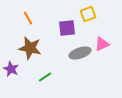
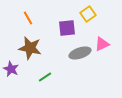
yellow square: rotated 14 degrees counterclockwise
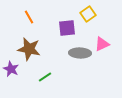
orange line: moved 1 px right, 1 px up
brown star: moved 1 px left, 1 px down
gray ellipse: rotated 20 degrees clockwise
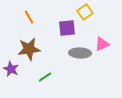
yellow square: moved 3 px left, 2 px up
brown star: rotated 20 degrees counterclockwise
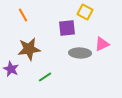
yellow square: rotated 28 degrees counterclockwise
orange line: moved 6 px left, 2 px up
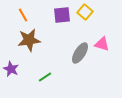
yellow square: rotated 14 degrees clockwise
purple square: moved 5 px left, 13 px up
pink triangle: rotated 42 degrees clockwise
brown star: moved 9 px up
gray ellipse: rotated 60 degrees counterclockwise
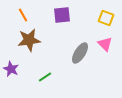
yellow square: moved 21 px right, 6 px down; rotated 21 degrees counterclockwise
pink triangle: moved 3 px right; rotated 28 degrees clockwise
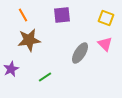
purple star: rotated 21 degrees clockwise
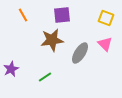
brown star: moved 23 px right
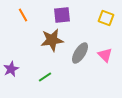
pink triangle: moved 11 px down
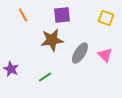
purple star: rotated 21 degrees counterclockwise
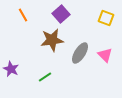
purple square: moved 1 px left, 1 px up; rotated 36 degrees counterclockwise
